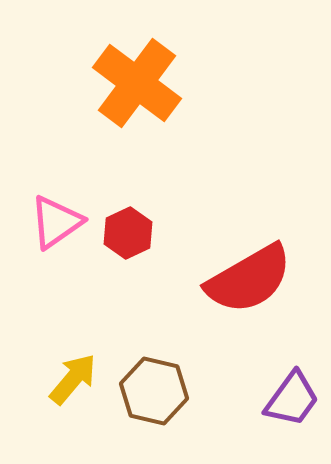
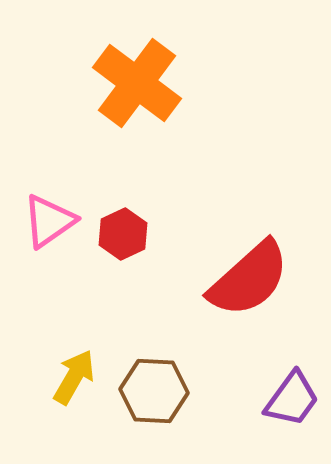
pink triangle: moved 7 px left, 1 px up
red hexagon: moved 5 px left, 1 px down
red semicircle: rotated 12 degrees counterclockwise
yellow arrow: moved 1 px right, 2 px up; rotated 10 degrees counterclockwise
brown hexagon: rotated 10 degrees counterclockwise
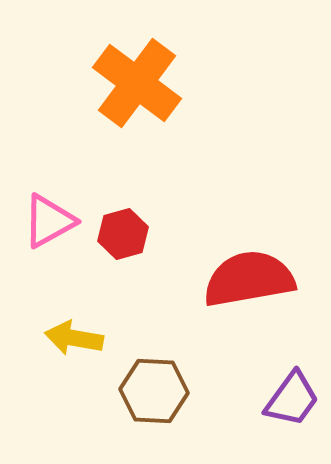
pink triangle: rotated 6 degrees clockwise
red hexagon: rotated 9 degrees clockwise
red semicircle: rotated 148 degrees counterclockwise
yellow arrow: moved 39 px up; rotated 110 degrees counterclockwise
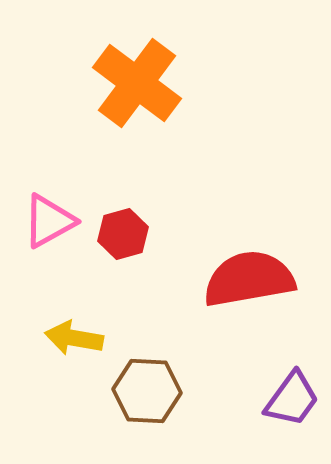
brown hexagon: moved 7 px left
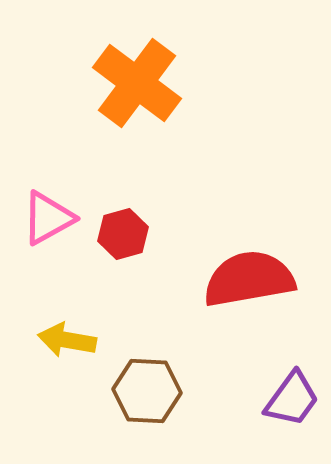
pink triangle: moved 1 px left, 3 px up
yellow arrow: moved 7 px left, 2 px down
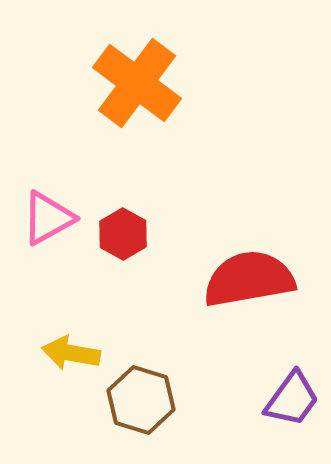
red hexagon: rotated 15 degrees counterclockwise
yellow arrow: moved 4 px right, 13 px down
brown hexagon: moved 6 px left, 9 px down; rotated 14 degrees clockwise
